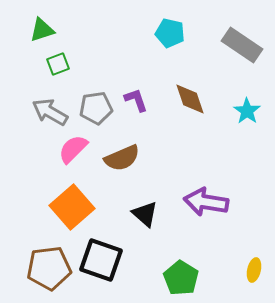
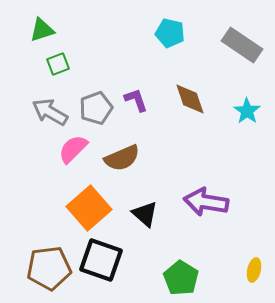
gray pentagon: rotated 12 degrees counterclockwise
orange square: moved 17 px right, 1 px down
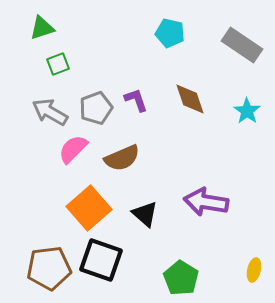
green triangle: moved 2 px up
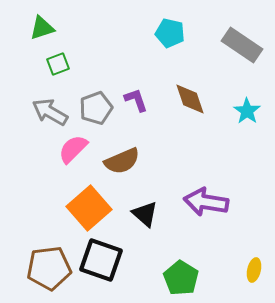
brown semicircle: moved 3 px down
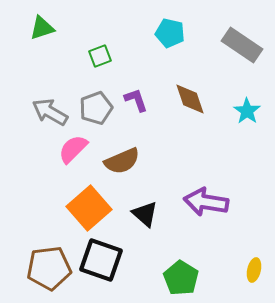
green square: moved 42 px right, 8 px up
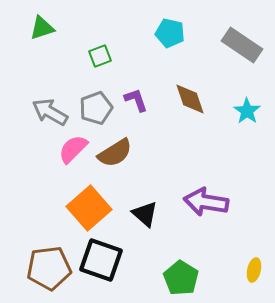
brown semicircle: moved 7 px left, 8 px up; rotated 9 degrees counterclockwise
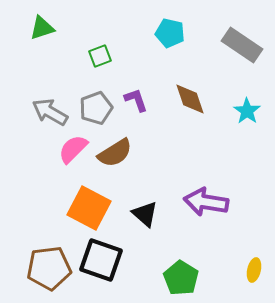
orange square: rotated 21 degrees counterclockwise
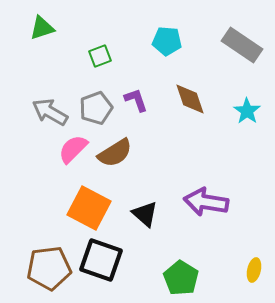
cyan pentagon: moved 3 px left, 8 px down; rotated 8 degrees counterclockwise
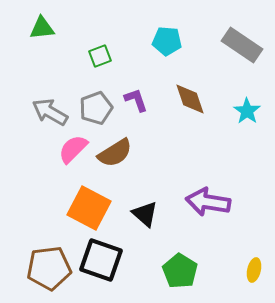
green triangle: rotated 12 degrees clockwise
purple arrow: moved 2 px right
green pentagon: moved 1 px left, 7 px up
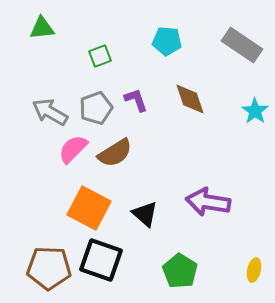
cyan star: moved 8 px right
brown pentagon: rotated 9 degrees clockwise
